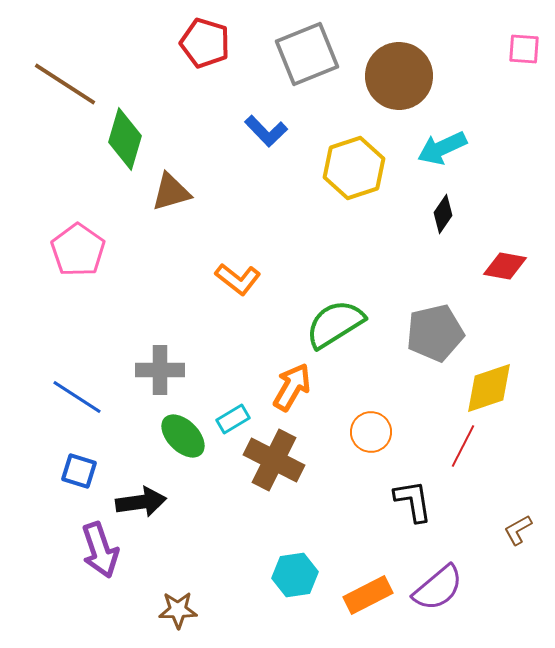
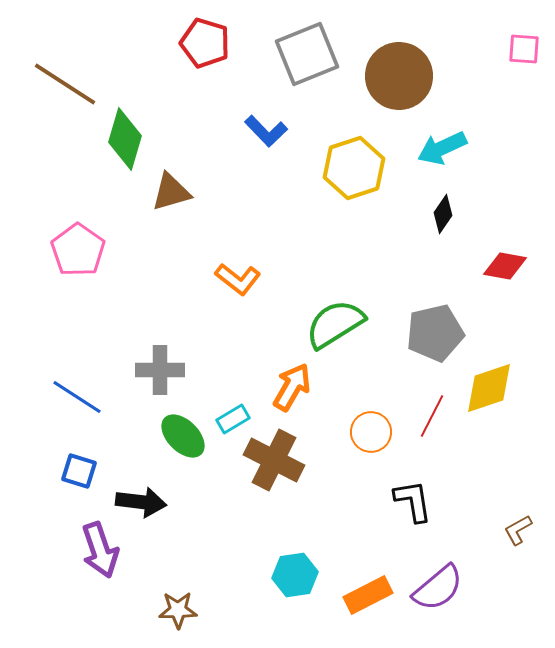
red line: moved 31 px left, 30 px up
black arrow: rotated 15 degrees clockwise
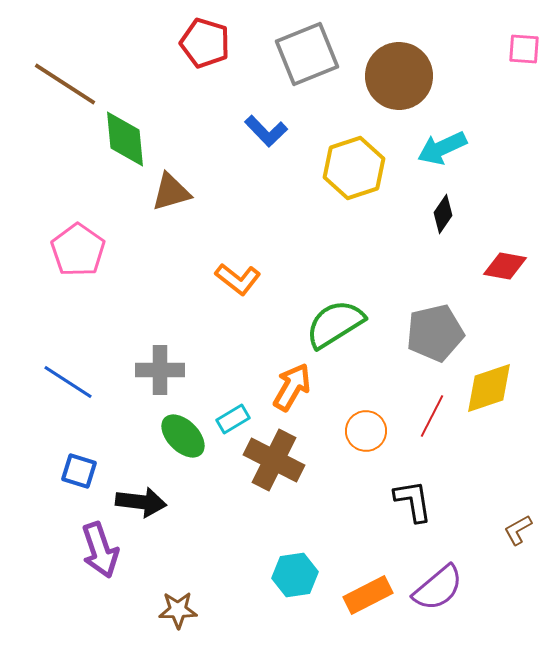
green diamond: rotated 22 degrees counterclockwise
blue line: moved 9 px left, 15 px up
orange circle: moved 5 px left, 1 px up
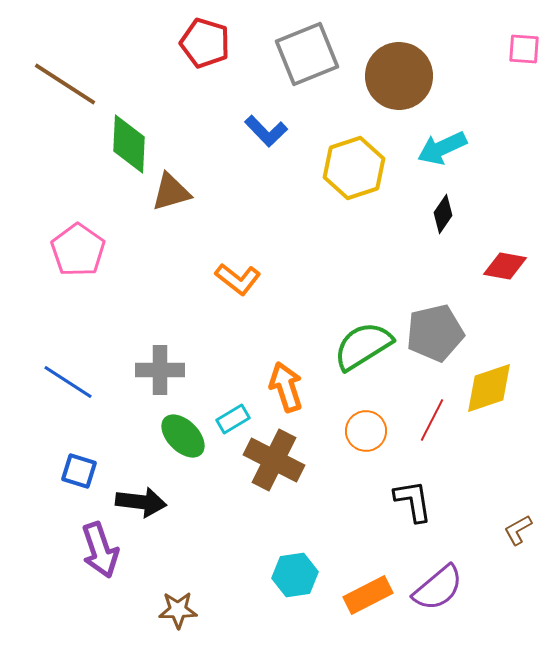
green diamond: moved 4 px right, 5 px down; rotated 8 degrees clockwise
green semicircle: moved 28 px right, 22 px down
orange arrow: moved 6 px left; rotated 48 degrees counterclockwise
red line: moved 4 px down
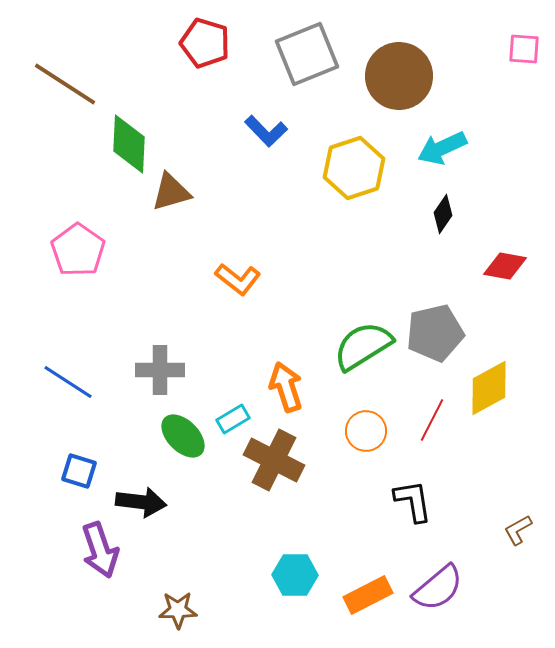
yellow diamond: rotated 10 degrees counterclockwise
cyan hexagon: rotated 9 degrees clockwise
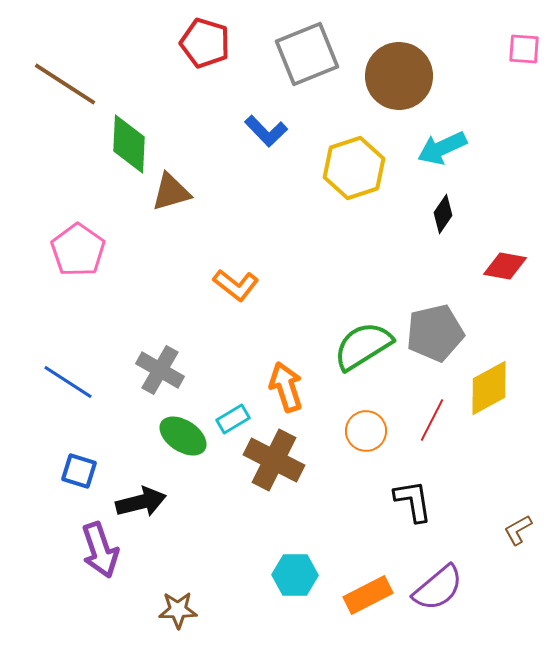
orange L-shape: moved 2 px left, 6 px down
gray cross: rotated 30 degrees clockwise
green ellipse: rotated 12 degrees counterclockwise
black arrow: rotated 21 degrees counterclockwise
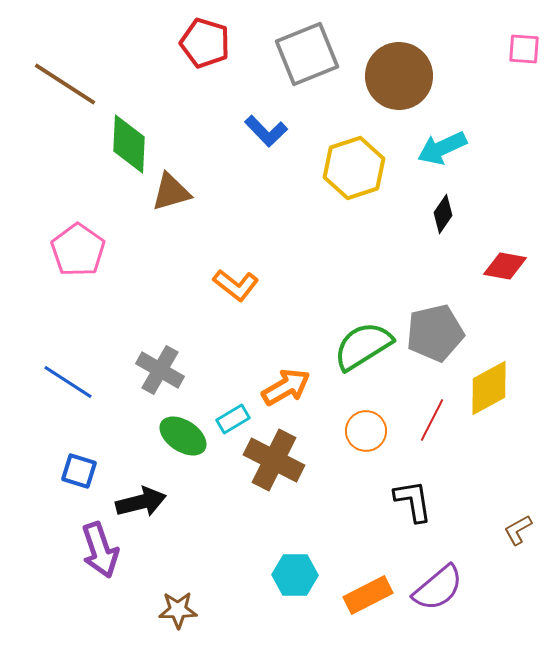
orange arrow: rotated 78 degrees clockwise
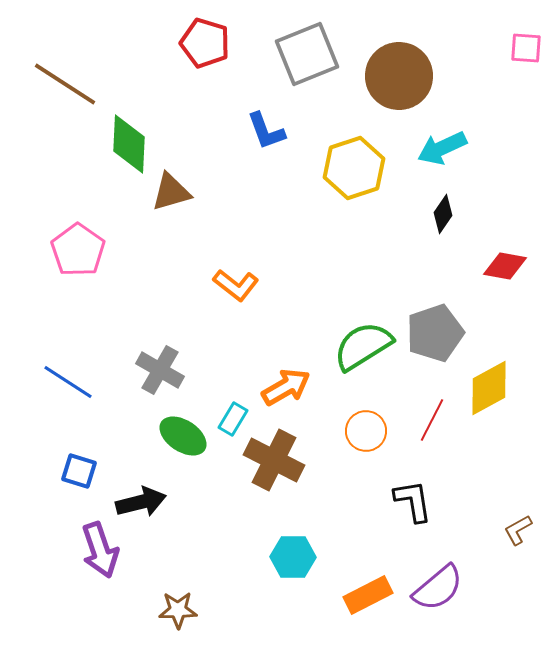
pink square: moved 2 px right, 1 px up
blue L-shape: rotated 24 degrees clockwise
gray pentagon: rotated 6 degrees counterclockwise
cyan rectangle: rotated 28 degrees counterclockwise
cyan hexagon: moved 2 px left, 18 px up
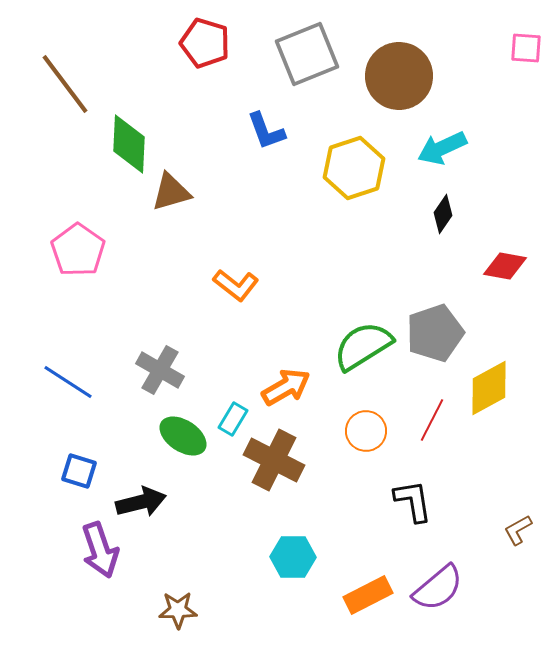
brown line: rotated 20 degrees clockwise
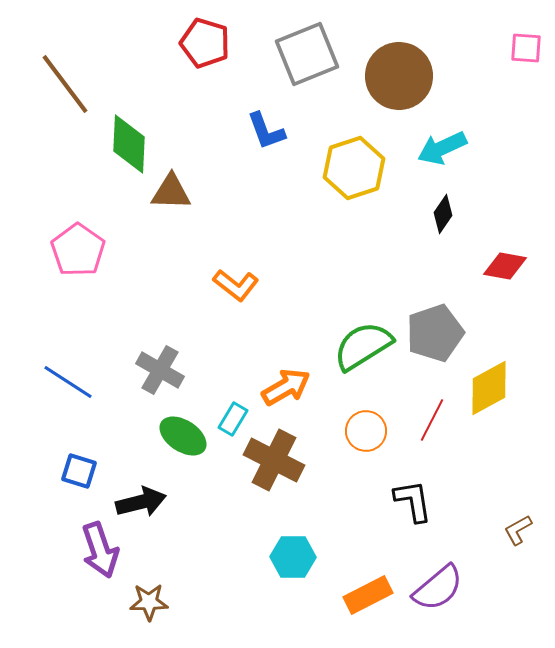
brown triangle: rotated 18 degrees clockwise
brown star: moved 29 px left, 8 px up
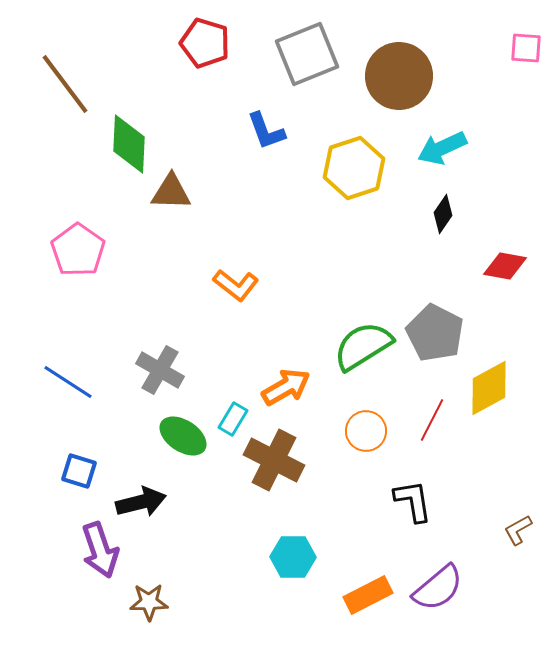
gray pentagon: rotated 26 degrees counterclockwise
